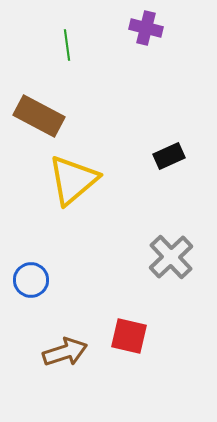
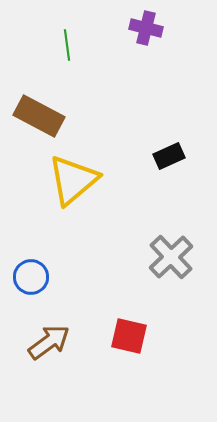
blue circle: moved 3 px up
brown arrow: moved 16 px left, 10 px up; rotated 18 degrees counterclockwise
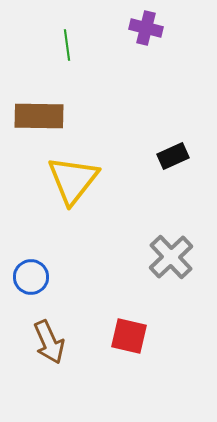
brown rectangle: rotated 27 degrees counterclockwise
black rectangle: moved 4 px right
yellow triangle: rotated 12 degrees counterclockwise
brown arrow: rotated 102 degrees clockwise
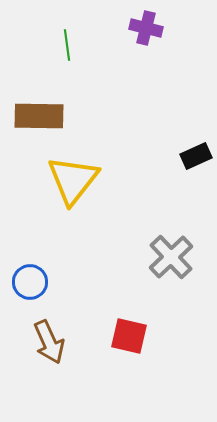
black rectangle: moved 23 px right
blue circle: moved 1 px left, 5 px down
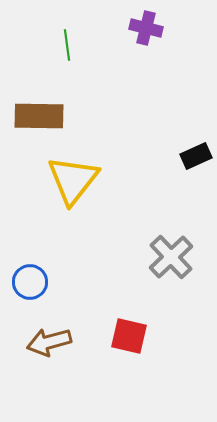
brown arrow: rotated 99 degrees clockwise
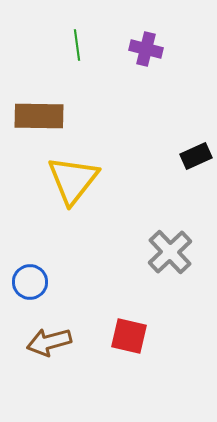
purple cross: moved 21 px down
green line: moved 10 px right
gray cross: moved 1 px left, 5 px up
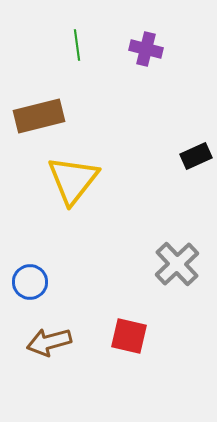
brown rectangle: rotated 15 degrees counterclockwise
gray cross: moved 7 px right, 12 px down
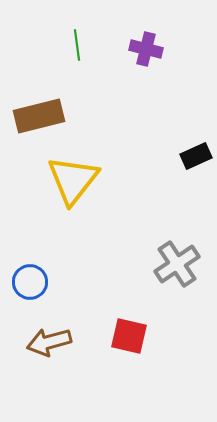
gray cross: rotated 9 degrees clockwise
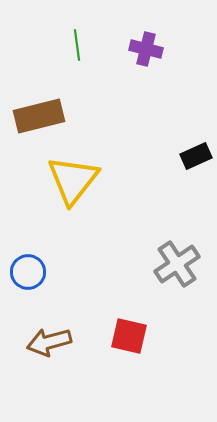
blue circle: moved 2 px left, 10 px up
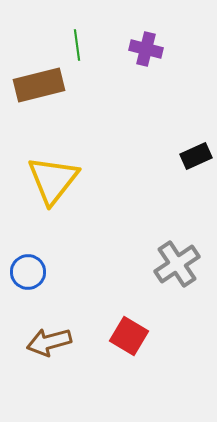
brown rectangle: moved 31 px up
yellow triangle: moved 20 px left
red square: rotated 18 degrees clockwise
